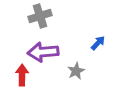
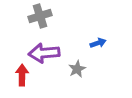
blue arrow: rotated 28 degrees clockwise
purple arrow: moved 1 px right, 1 px down
gray star: moved 1 px right, 2 px up
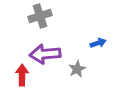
purple arrow: moved 1 px right, 1 px down
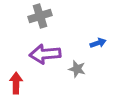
gray star: rotated 30 degrees counterclockwise
red arrow: moved 6 px left, 8 px down
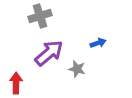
purple arrow: moved 4 px right, 1 px up; rotated 144 degrees clockwise
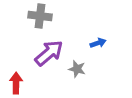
gray cross: rotated 25 degrees clockwise
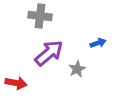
gray star: rotated 30 degrees clockwise
red arrow: rotated 100 degrees clockwise
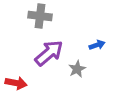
blue arrow: moved 1 px left, 2 px down
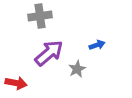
gray cross: rotated 15 degrees counterclockwise
